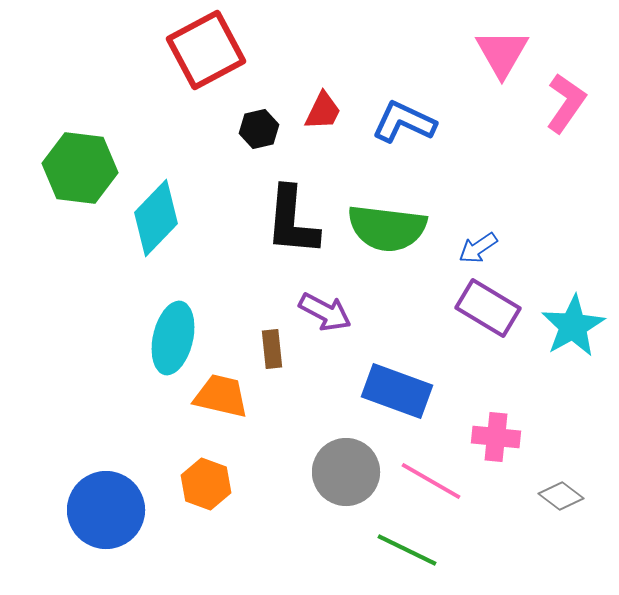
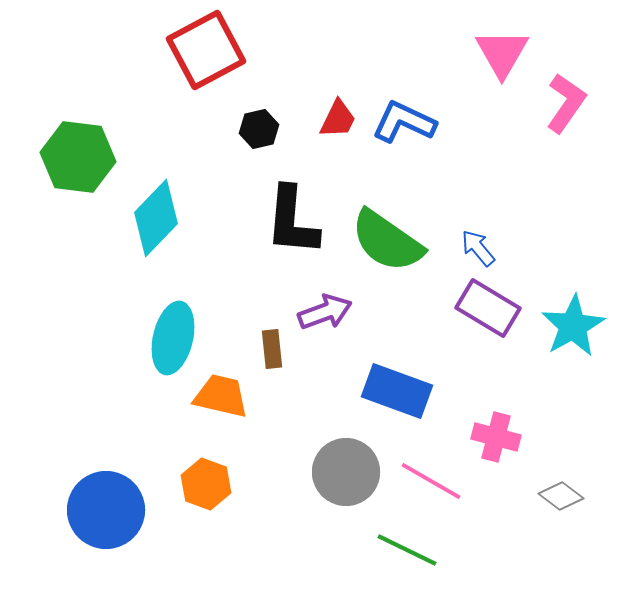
red trapezoid: moved 15 px right, 8 px down
green hexagon: moved 2 px left, 11 px up
green semicircle: moved 13 px down; rotated 28 degrees clockwise
blue arrow: rotated 84 degrees clockwise
purple arrow: rotated 48 degrees counterclockwise
pink cross: rotated 9 degrees clockwise
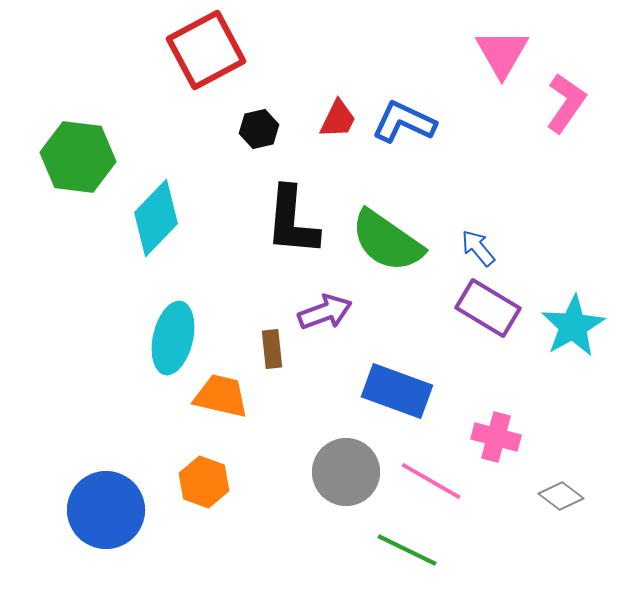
orange hexagon: moved 2 px left, 2 px up
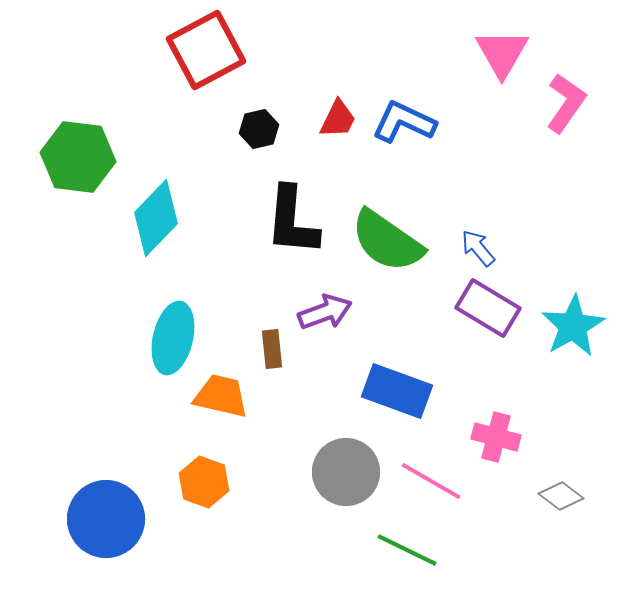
blue circle: moved 9 px down
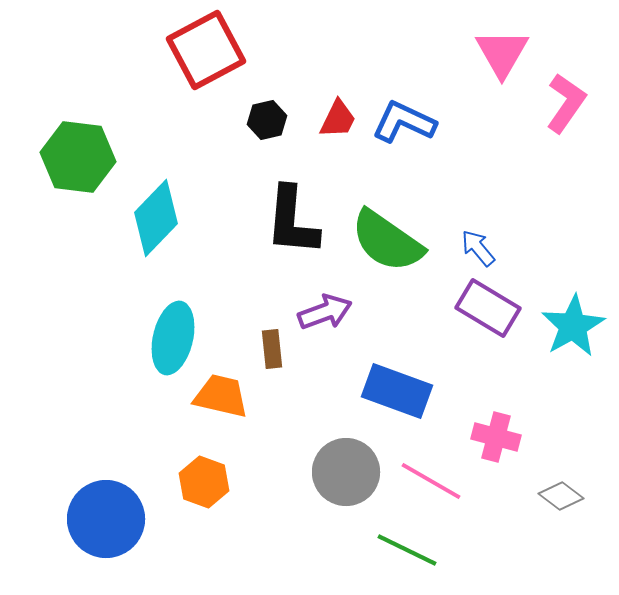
black hexagon: moved 8 px right, 9 px up
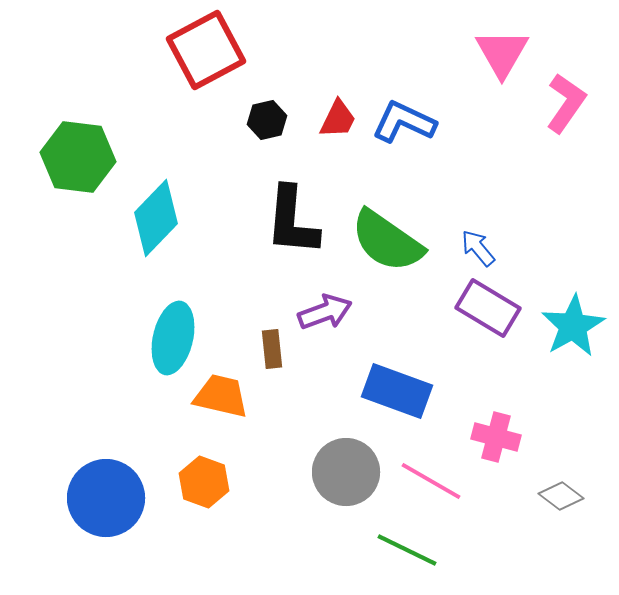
blue circle: moved 21 px up
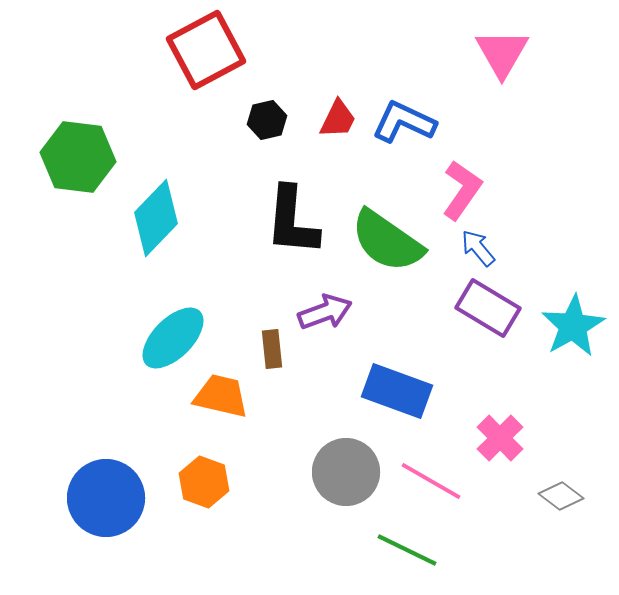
pink L-shape: moved 104 px left, 87 px down
cyan ellipse: rotated 32 degrees clockwise
pink cross: moved 4 px right, 1 px down; rotated 30 degrees clockwise
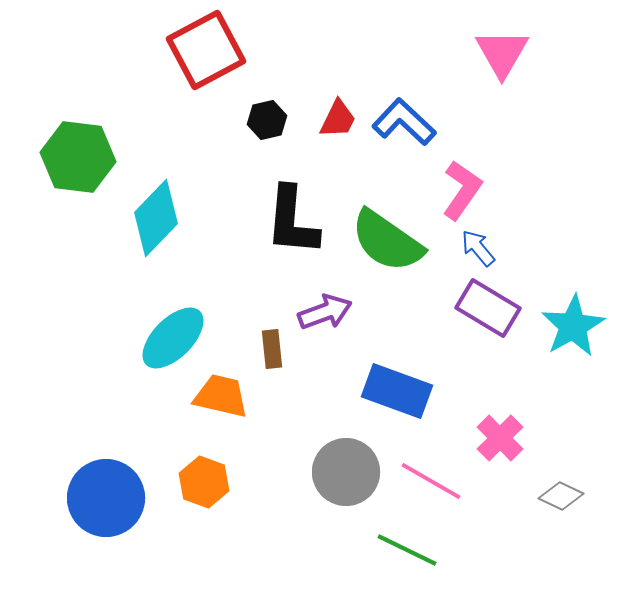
blue L-shape: rotated 18 degrees clockwise
gray diamond: rotated 12 degrees counterclockwise
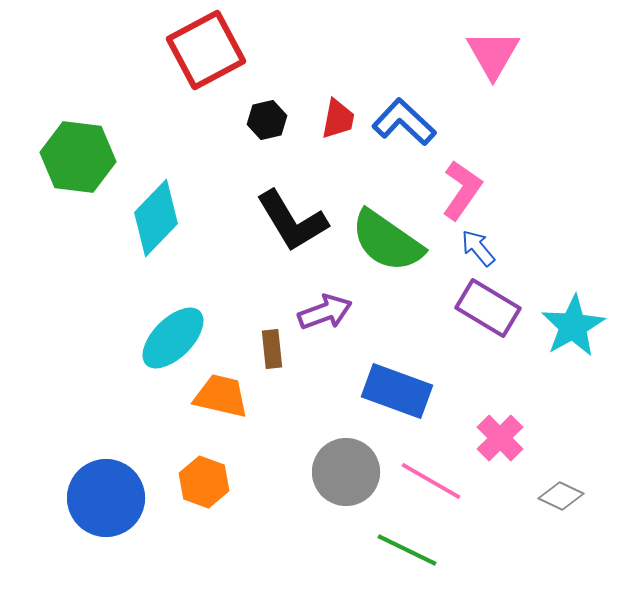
pink triangle: moved 9 px left, 1 px down
red trapezoid: rotated 15 degrees counterclockwise
black L-shape: rotated 36 degrees counterclockwise
